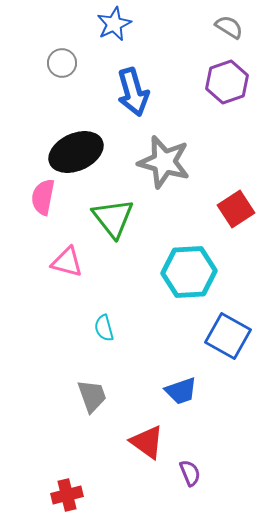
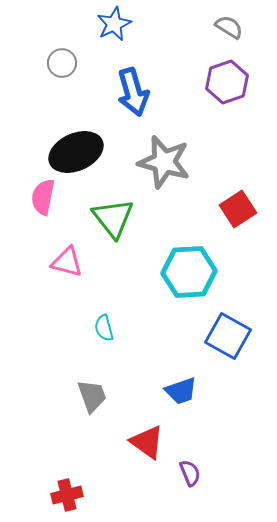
red square: moved 2 px right
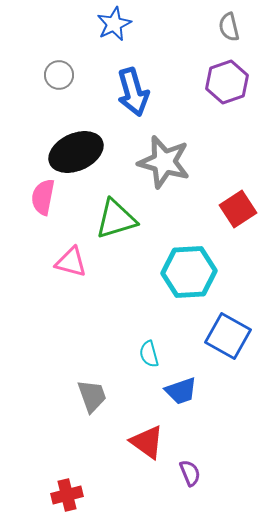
gray semicircle: rotated 136 degrees counterclockwise
gray circle: moved 3 px left, 12 px down
green triangle: moved 3 px right, 1 px down; rotated 51 degrees clockwise
pink triangle: moved 4 px right
cyan semicircle: moved 45 px right, 26 px down
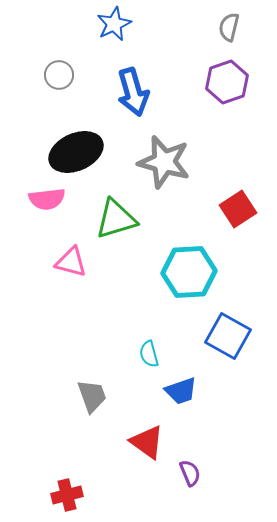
gray semicircle: rotated 28 degrees clockwise
pink semicircle: moved 4 px right, 2 px down; rotated 108 degrees counterclockwise
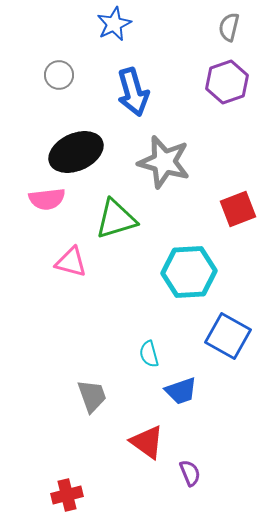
red square: rotated 12 degrees clockwise
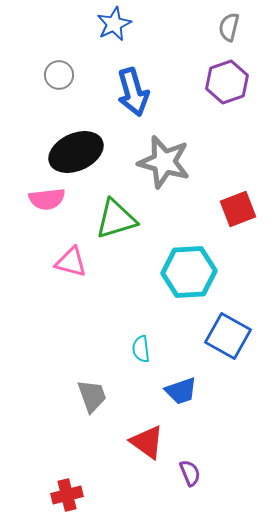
cyan semicircle: moved 8 px left, 5 px up; rotated 8 degrees clockwise
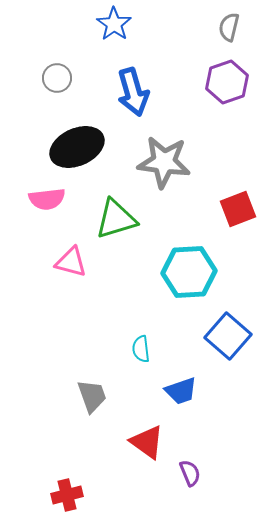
blue star: rotated 12 degrees counterclockwise
gray circle: moved 2 px left, 3 px down
black ellipse: moved 1 px right, 5 px up
gray star: rotated 8 degrees counterclockwise
blue square: rotated 12 degrees clockwise
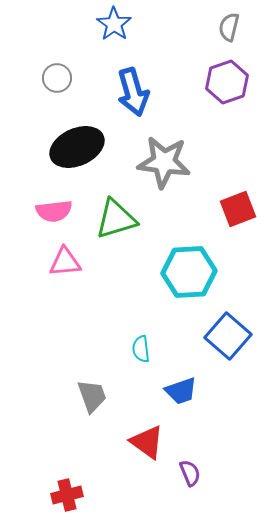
pink semicircle: moved 7 px right, 12 px down
pink triangle: moved 6 px left; rotated 20 degrees counterclockwise
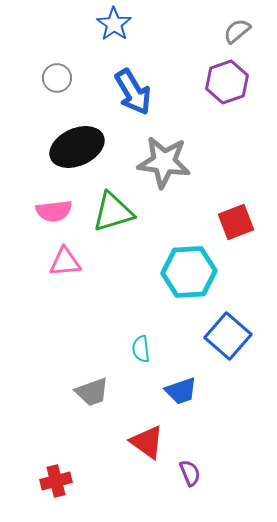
gray semicircle: moved 8 px right, 4 px down; rotated 36 degrees clockwise
blue arrow: rotated 15 degrees counterclockwise
red square: moved 2 px left, 13 px down
green triangle: moved 3 px left, 7 px up
gray trapezoid: moved 4 px up; rotated 90 degrees clockwise
red cross: moved 11 px left, 14 px up
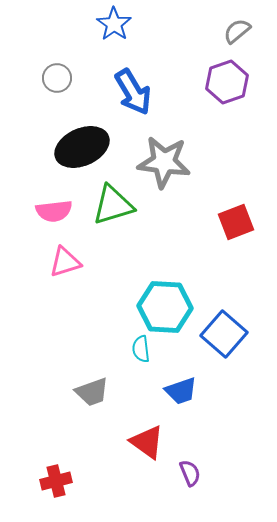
black ellipse: moved 5 px right
green triangle: moved 7 px up
pink triangle: rotated 12 degrees counterclockwise
cyan hexagon: moved 24 px left, 35 px down; rotated 6 degrees clockwise
blue square: moved 4 px left, 2 px up
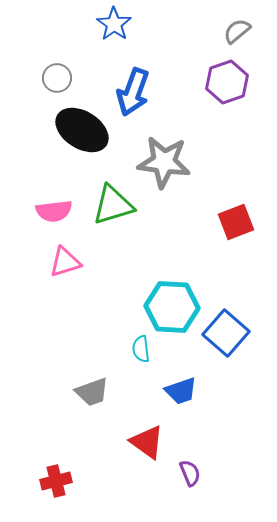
blue arrow: rotated 51 degrees clockwise
black ellipse: moved 17 px up; rotated 56 degrees clockwise
cyan hexagon: moved 7 px right
blue square: moved 2 px right, 1 px up
